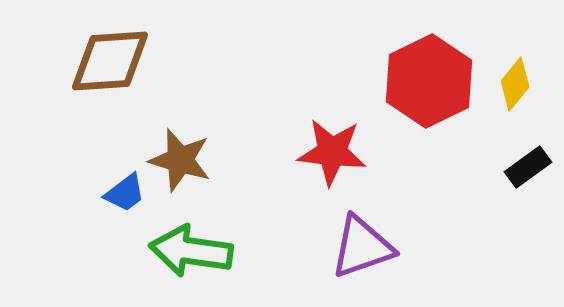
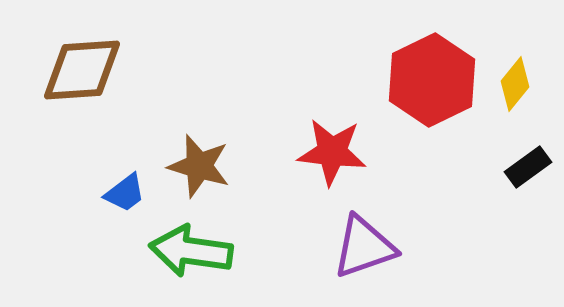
brown diamond: moved 28 px left, 9 px down
red hexagon: moved 3 px right, 1 px up
brown star: moved 19 px right, 6 px down
purple triangle: moved 2 px right
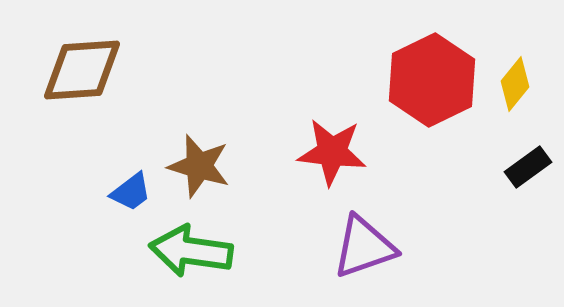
blue trapezoid: moved 6 px right, 1 px up
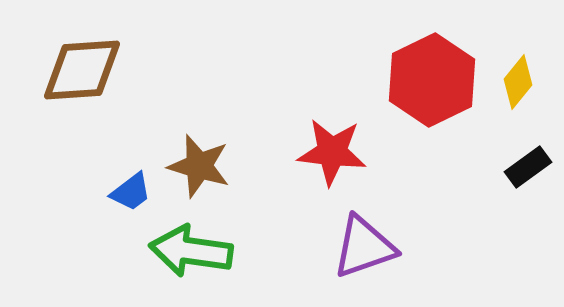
yellow diamond: moved 3 px right, 2 px up
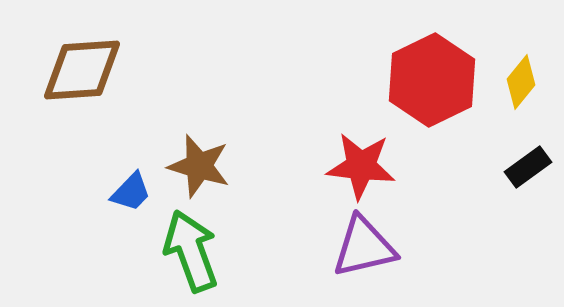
yellow diamond: moved 3 px right
red star: moved 29 px right, 14 px down
blue trapezoid: rotated 9 degrees counterclockwise
purple triangle: rotated 6 degrees clockwise
green arrow: rotated 62 degrees clockwise
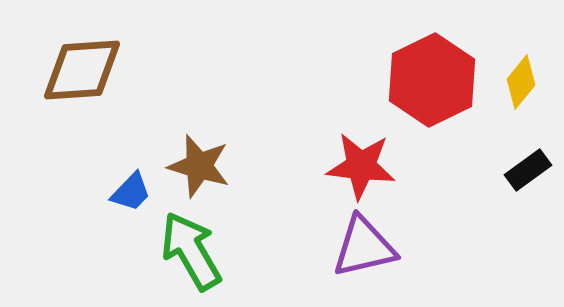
black rectangle: moved 3 px down
green arrow: rotated 10 degrees counterclockwise
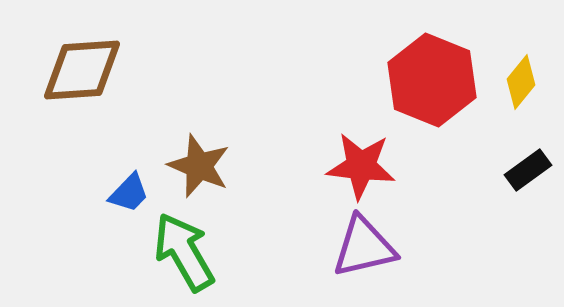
red hexagon: rotated 12 degrees counterclockwise
brown star: rotated 6 degrees clockwise
blue trapezoid: moved 2 px left, 1 px down
green arrow: moved 7 px left, 1 px down
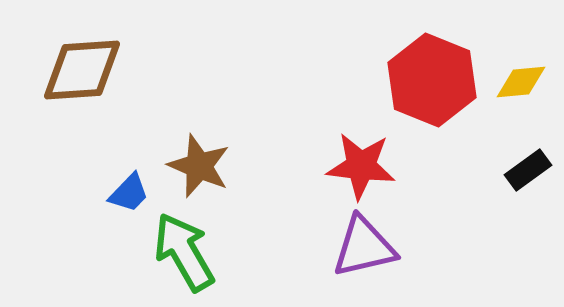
yellow diamond: rotated 46 degrees clockwise
